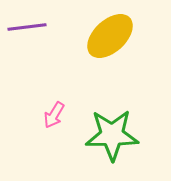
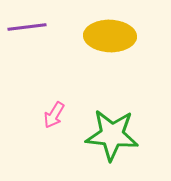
yellow ellipse: rotated 45 degrees clockwise
green star: rotated 6 degrees clockwise
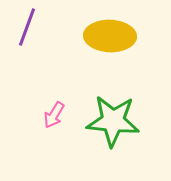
purple line: rotated 63 degrees counterclockwise
green star: moved 1 px right, 14 px up
